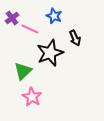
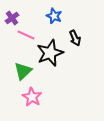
pink line: moved 4 px left, 6 px down
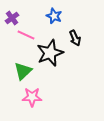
pink star: rotated 30 degrees counterclockwise
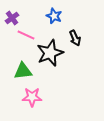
green triangle: rotated 36 degrees clockwise
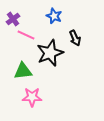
purple cross: moved 1 px right, 1 px down
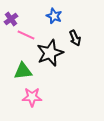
purple cross: moved 2 px left
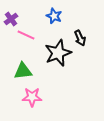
black arrow: moved 5 px right
black star: moved 8 px right
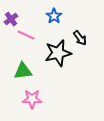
blue star: rotated 14 degrees clockwise
black arrow: rotated 14 degrees counterclockwise
black star: rotated 8 degrees clockwise
pink star: moved 2 px down
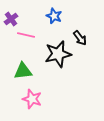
blue star: rotated 14 degrees counterclockwise
pink line: rotated 12 degrees counterclockwise
black star: moved 1 px down
pink star: rotated 18 degrees clockwise
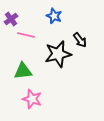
black arrow: moved 2 px down
